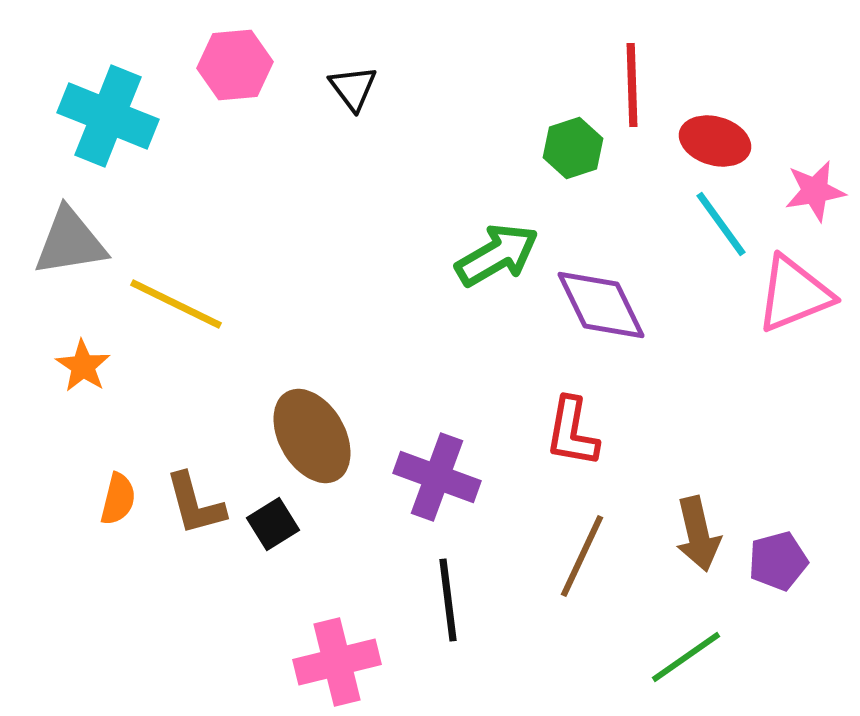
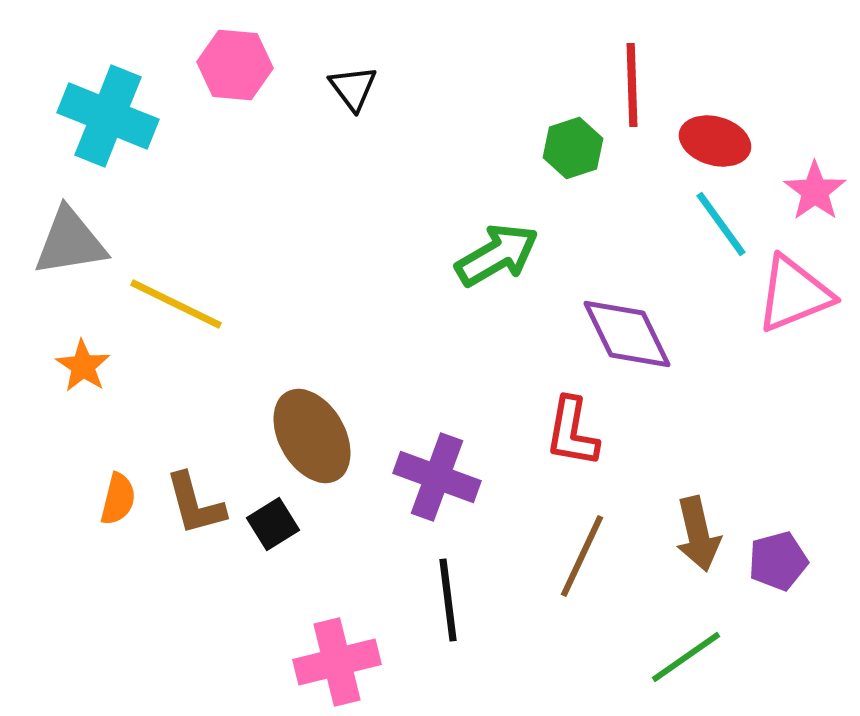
pink hexagon: rotated 10 degrees clockwise
pink star: rotated 26 degrees counterclockwise
purple diamond: moved 26 px right, 29 px down
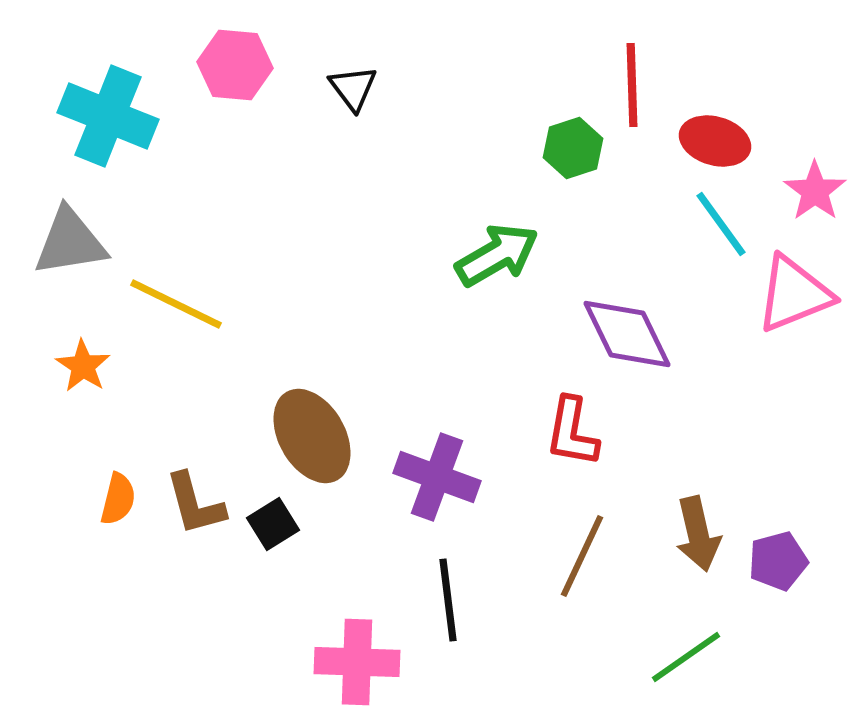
pink cross: moved 20 px right; rotated 16 degrees clockwise
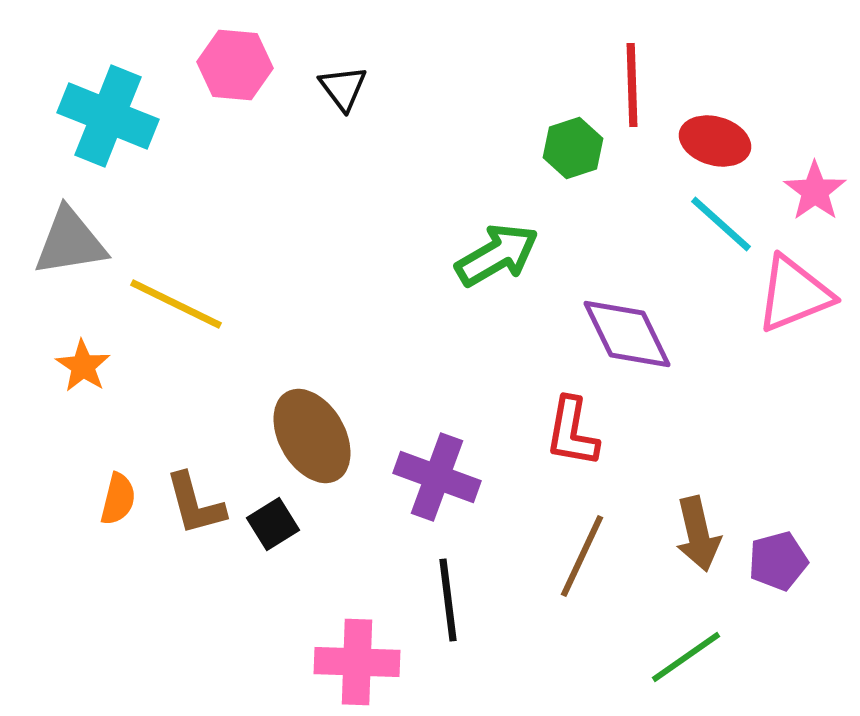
black triangle: moved 10 px left
cyan line: rotated 12 degrees counterclockwise
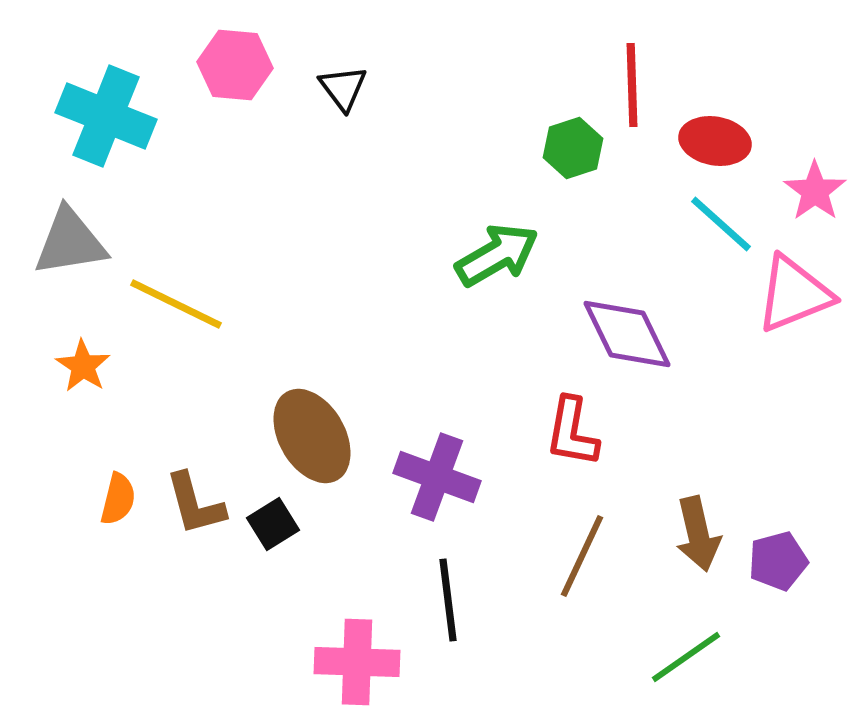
cyan cross: moved 2 px left
red ellipse: rotated 6 degrees counterclockwise
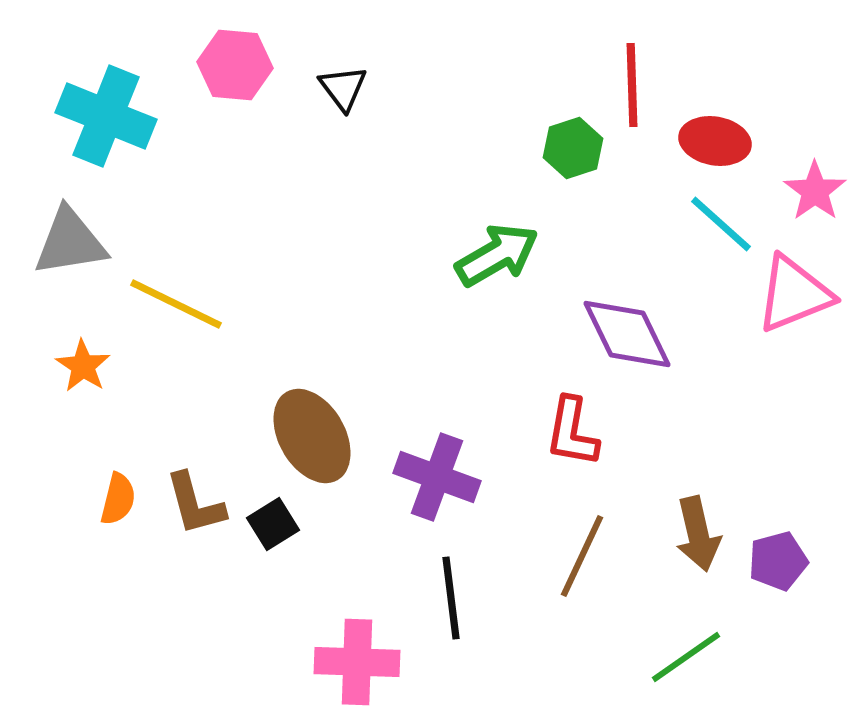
black line: moved 3 px right, 2 px up
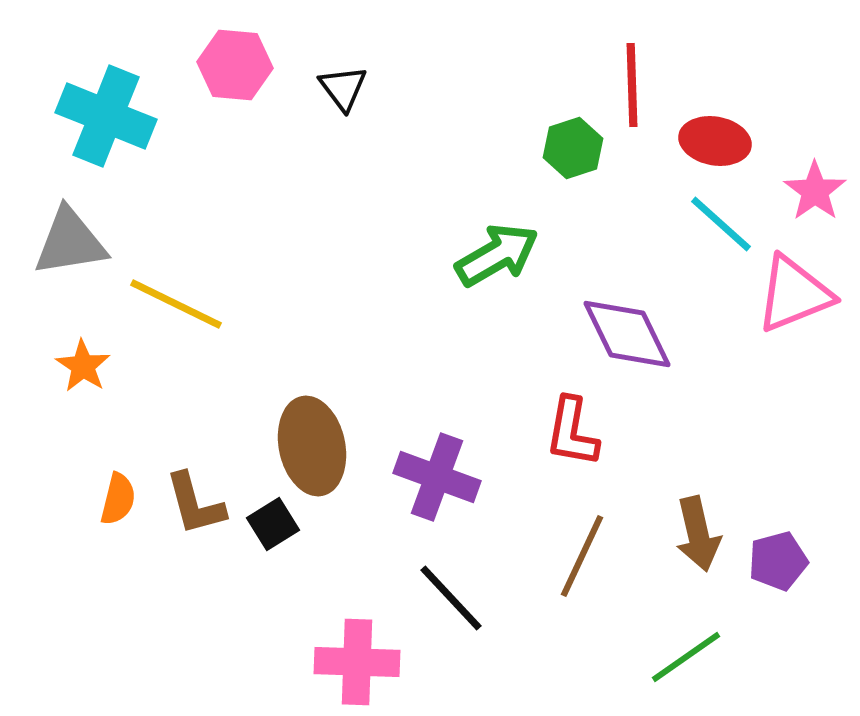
brown ellipse: moved 10 px down; rotated 18 degrees clockwise
black line: rotated 36 degrees counterclockwise
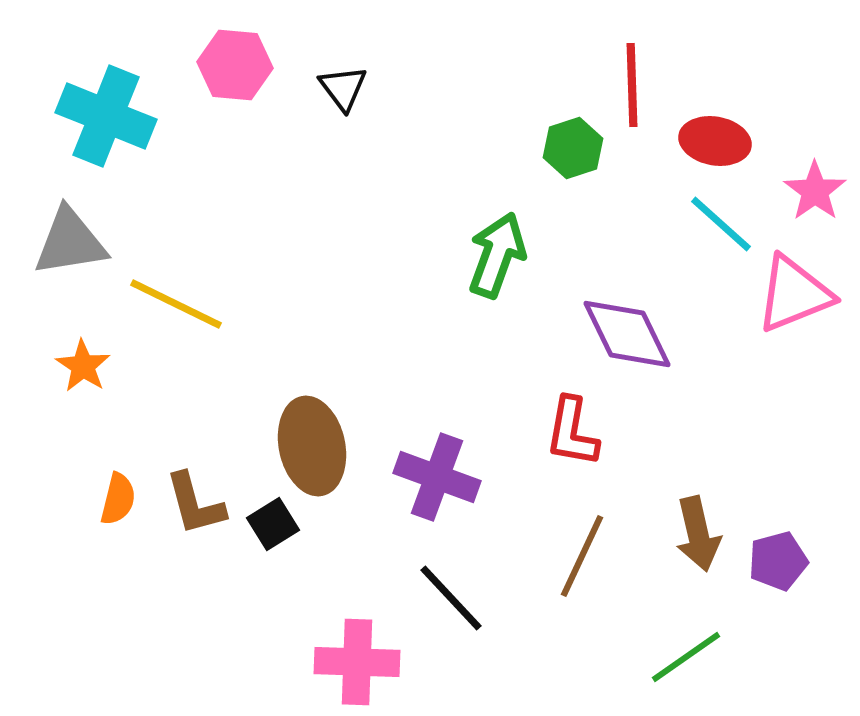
green arrow: rotated 40 degrees counterclockwise
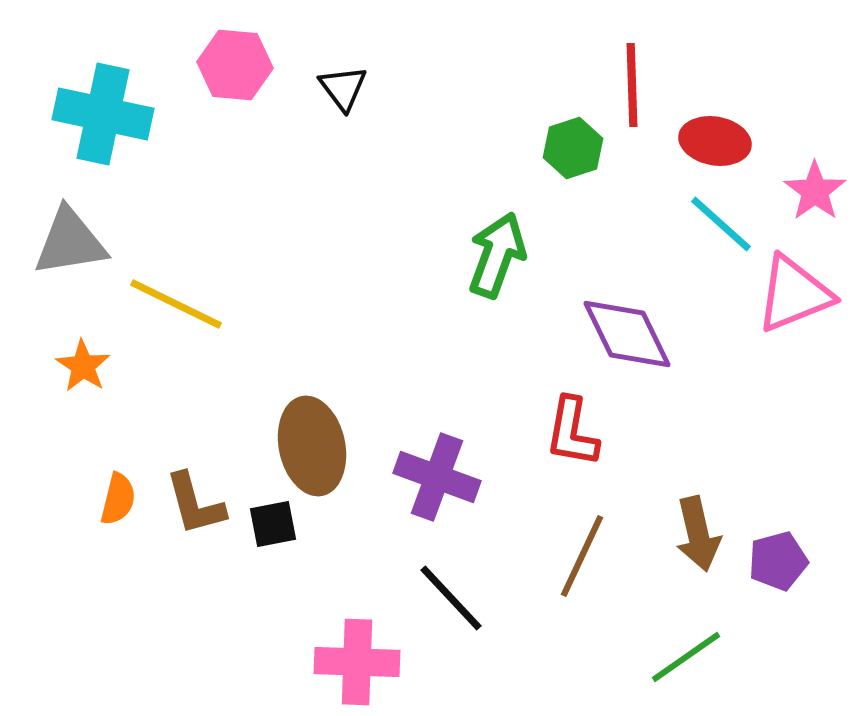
cyan cross: moved 3 px left, 2 px up; rotated 10 degrees counterclockwise
black square: rotated 21 degrees clockwise
